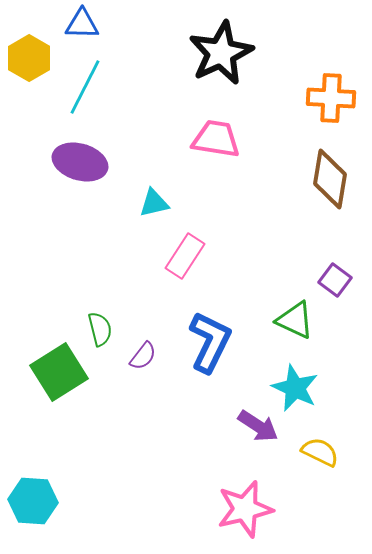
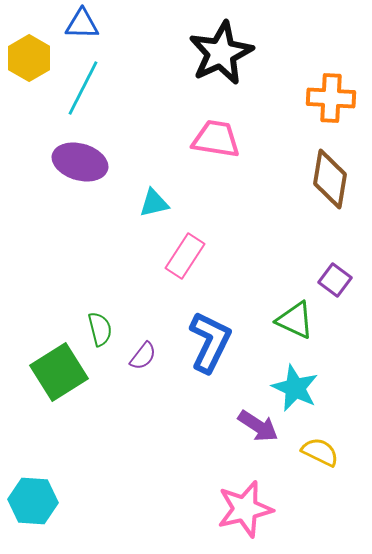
cyan line: moved 2 px left, 1 px down
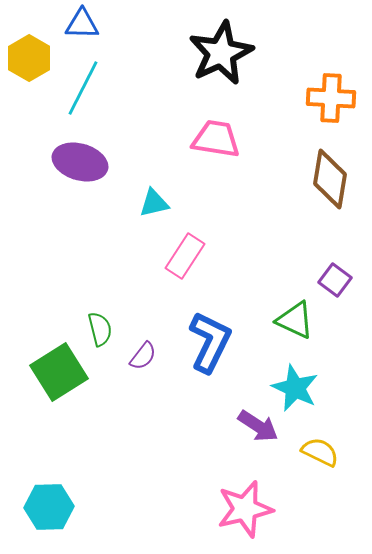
cyan hexagon: moved 16 px right, 6 px down; rotated 6 degrees counterclockwise
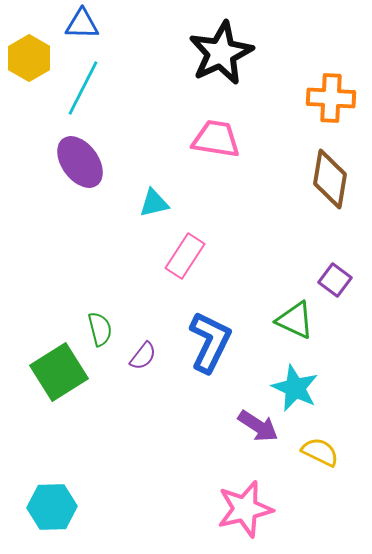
purple ellipse: rotated 38 degrees clockwise
cyan hexagon: moved 3 px right
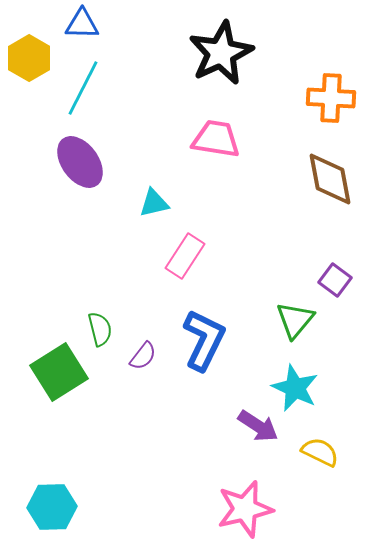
brown diamond: rotated 20 degrees counterclockwise
green triangle: rotated 45 degrees clockwise
blue L-shape: moved 6 px left, 2 px up
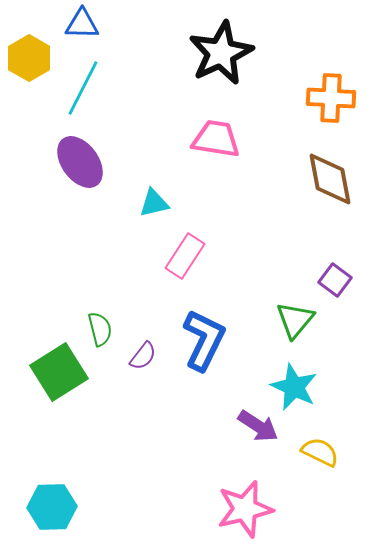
cyan star: moved 1 px left, 1 px up
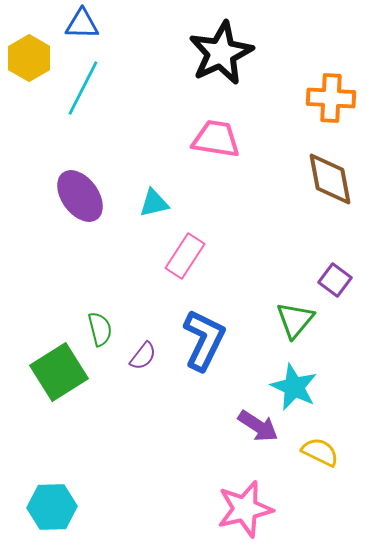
purple ellipse: moved 34 px down
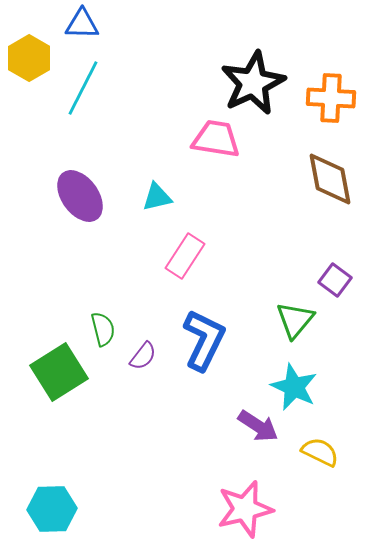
black star: moved 32 px right, 30 px down
cyan triangle: moved 3 px right, 6 px up
green semicircle: moved 3 px right
cyan hexagon: moved 2 px down
